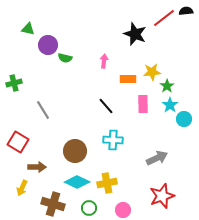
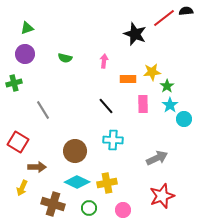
green triangle: moved 1 px left, 1 px up; rotated 32 degrees counterclockwise
purple circle: moved 23 px left, 9 px down
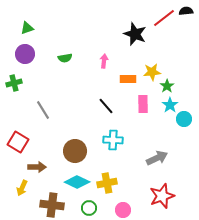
green semicircle: rotated 24 degrees counterclockwise
brown cross: moved 1 px left, 1 px down; rotated 10 degrees counterclockwise
